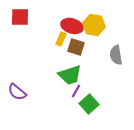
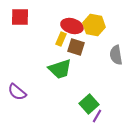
green trapezoid: moved 10 px left, 6 px up
purple line: moved 21 px right, 25 px down
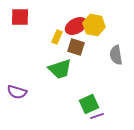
red ellipse: moved 4 px right; rotated 45 degrees counterclockwise
yellow rectangle: moved 4 px left, 2 px up
purple semicircle: rotated 24 degrees counterclockwise
green square: rotated 18 degrees clockwise
purple line: rotated 40 degrees clockwise
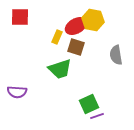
yellow hexagon: moved 1 px left, 5 px up
purple semicircle: rotated 12 degrees counterclockwise
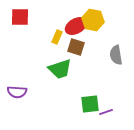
green square: moved 1 px right; rotated 18 degrees clockwise
purple line: moved 9 px right, 4 px up
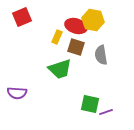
red square: moved 2 px right; rotated 24 degrees counterclockwise
red ellipse: rotated 45 degrees clockwise
gray semicircle: moved 15 px left
purple semicircle: moved 1 px down
green square: rotated 18 degrees clockwise
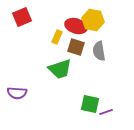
gray semicircle: moved 2 px left, 4 px up
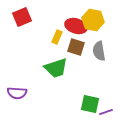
green trapezoid: moved 4 px left, 1 px up
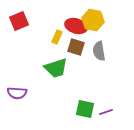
red square: moved 3 px left, 4 px down
green square: moved 5 px left, 5 px down
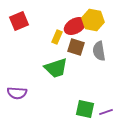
red ellipse: moved 1 px left; rotated 45 degrees counterclockwise
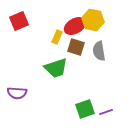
green square: rotated 30 degrees counterclockwise
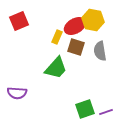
gray semicircle: moved 1 px right
green trapezoid: rotated 30 degrees counterclockwise
